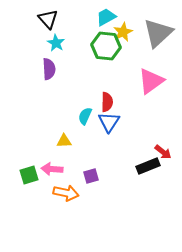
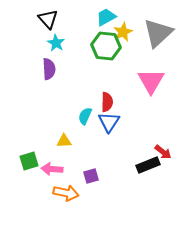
pink triangle: rotated 24 degrees counterclockwise
black rectangle: moved 1 px up
green square: moved 14 px up
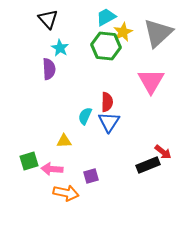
cyan star: moved 4 px right, 5 px down
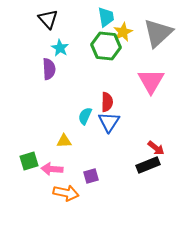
cyan trapezoid: rotated 110 degrees clockwise
red arrow: moved 7 px left, 4 px up
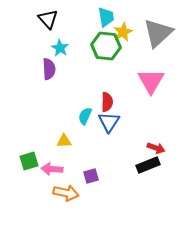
red arrow: rotated 18 degrees counterclockwise
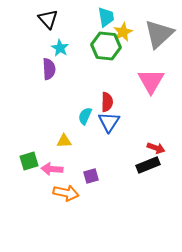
gray triangle: moved 1 px right, 1 px down
